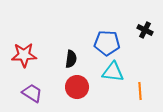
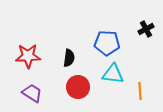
black cross: moved 1 px right, 1 px up; rotated 35 degrees clockwise
red star: moved 4 px right, 1 px down
black semicircle: moved 2 px left, 1 px up
cyan triangle: moved 2 px down
red circle: moved 1 px right
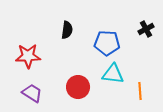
black semicircle: moved 2 px left, 28 px up
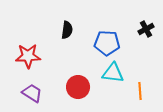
cyan triangle: moved 1 px up
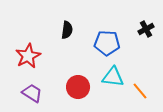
red star: rotated 25 degrees counterclockwise
cyan triangle: moved 4 px down
orange line: rotated 36 degrees counterclockwise
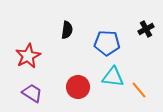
orange line: moved 1 px left, 1 px up
